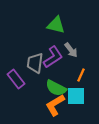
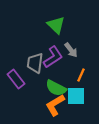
green triangle: rotated 30 degrees clockwise
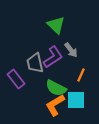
gray trapezoid: rotated 20 degrees counterclockwise
cyan square: moved 4 px down
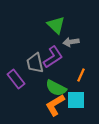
gray arrow: moved 8 px up; rotated 119 degrees clockwise
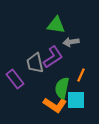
green triangle: rotated 36 degrees counterclockwise
purple rectangle: moved 1 px left
green semicircle: moved 6 px right; rotated 75 degrees clockwise
orange L-shape: rotated 115 degrees counterclockwise
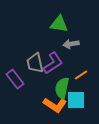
green triangle: moved 3 px right, 1 px up
gray arrow: moved 2 px down
purple L-shape: moved 6 px down
orange line: rotated 32 degrees clockwise
